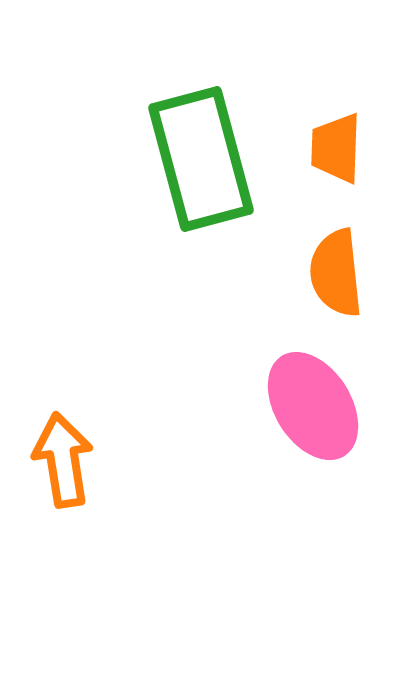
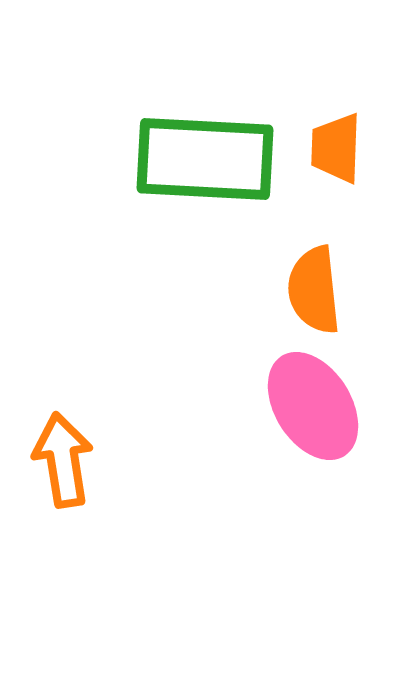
green rectangle: moved 4 px right; rotated 72 degrees counterclockwise
orange semicircle: moved 22 px left, 17 px down
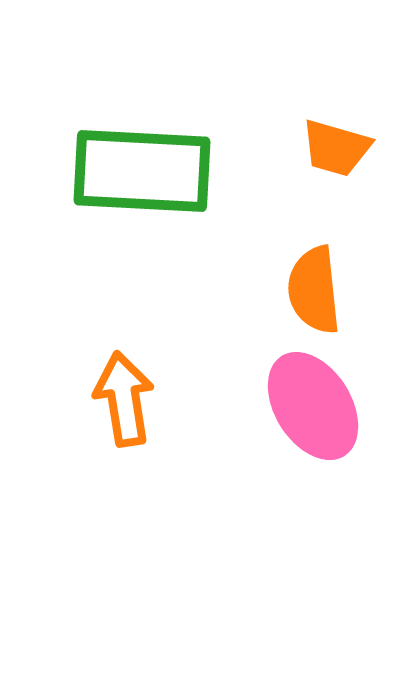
orange trapezoid: rotated 76 degrees counterclockwise
green rectangle: moved 63 px left, 12 px down
orange arrow: moved 61 px right, 61 px up
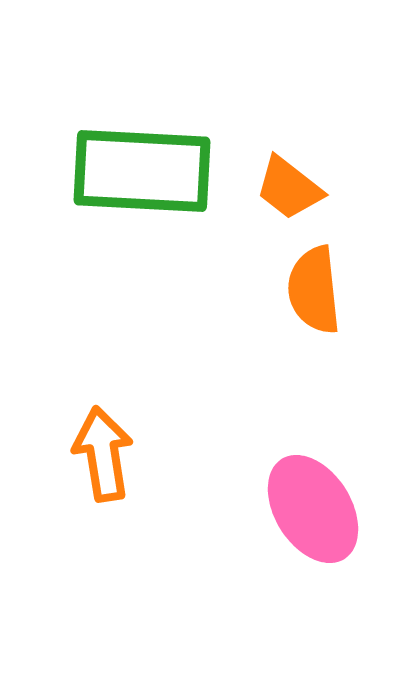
orange trapezoid: moved 47 px left, 40 px down; rotated 22 degrees clockwise
orange arrow: moved 21 px left, 55 px down
pink ellipse: moved 103 px down
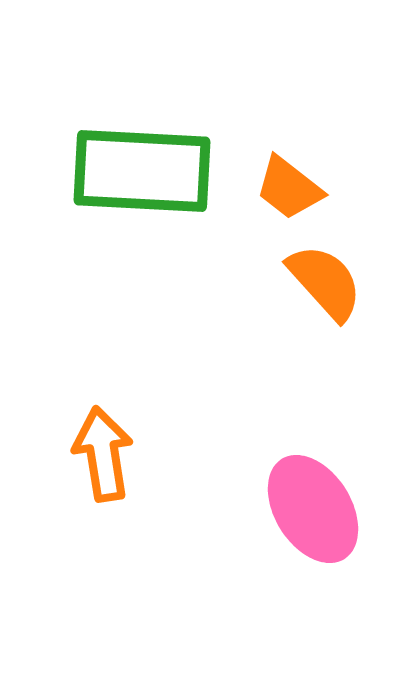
orange semicircle: moved 11 px right, 8 px up; rotated 144 degrees clockwise
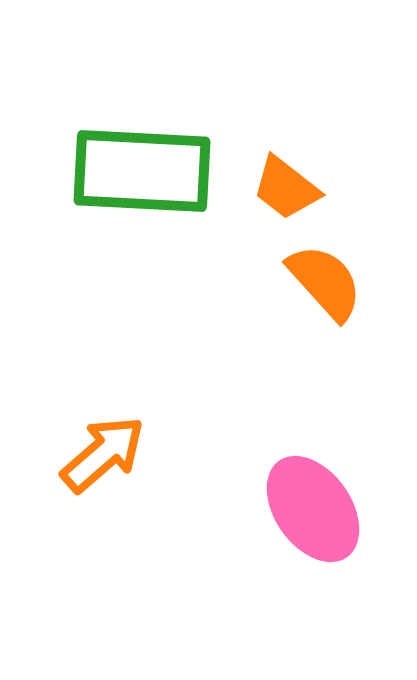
orange trapezoid: moved 3 px left
orange arrow: rotated 58 degrees clockwise
pink ellipse: rotated 3 degrees counterclockwise
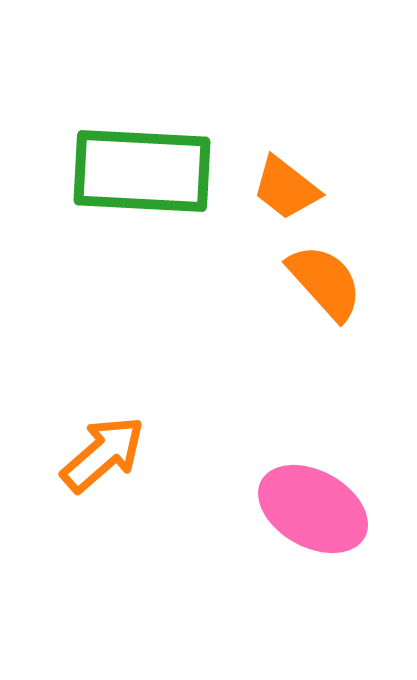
pink ellipse: rotated 26 degrees counterclockwise
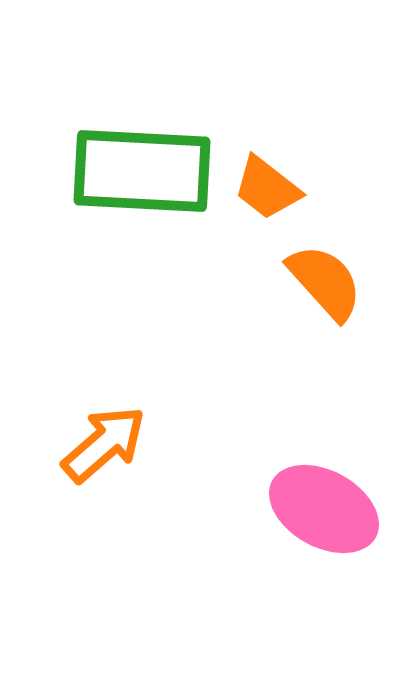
orange trapezoid: moved 19 px left
orange arrow: moved 1 px right, 10 px up
pink ellipse: moved 11 px right
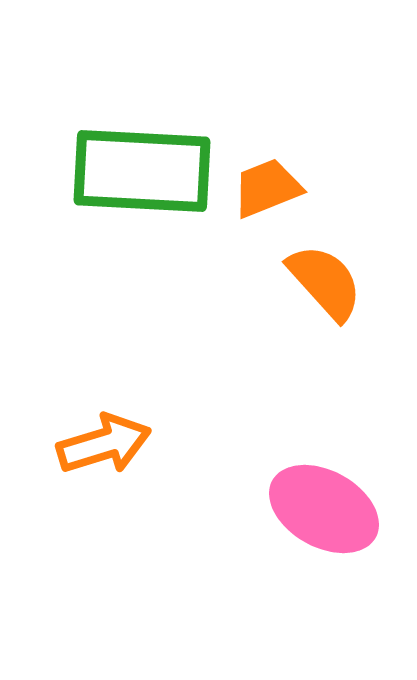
orange trapezoid: rotated 120 degrees clockwise
orange arrow: rotated 24 degrees clockwise
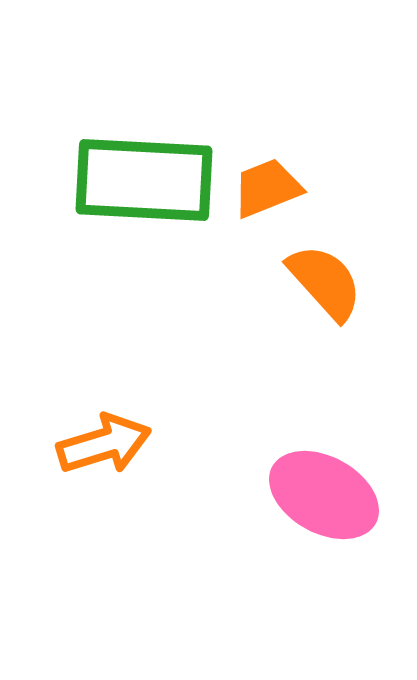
green rectangle: moved 2 px right, 9 px down
pink ellipse: moved 14 px up
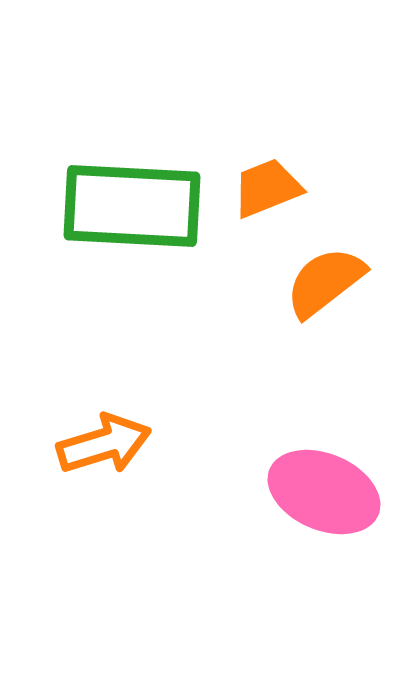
green rectangle: moved 12 px left, 26 px down
orange semicircle: rotated 86 degrees counterclockwise
pink ellipse: moved 3 px up; rotated 6 degrees counterclockwise
